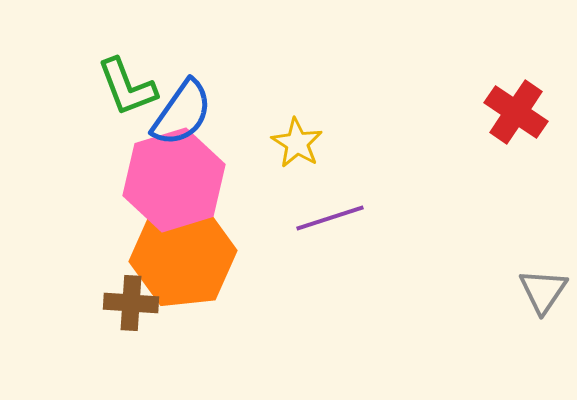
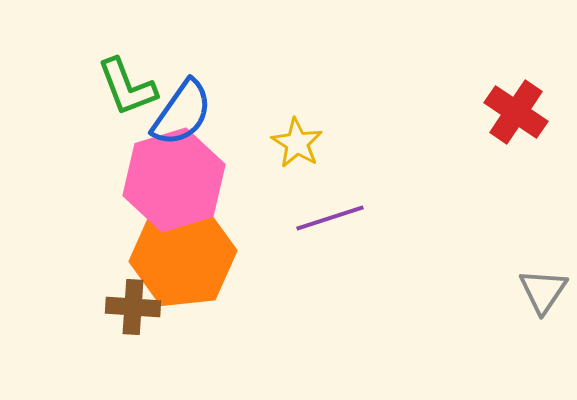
brown cross: moved 2 px right, 4 px down
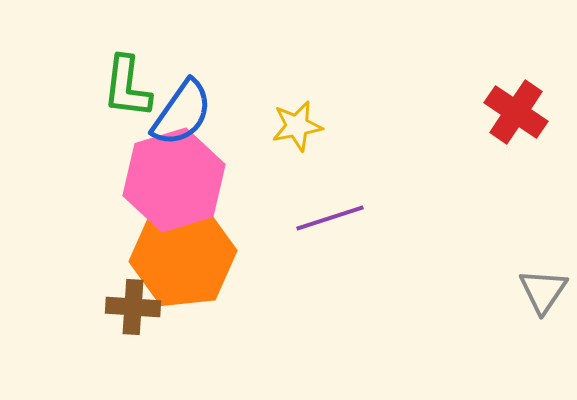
green L-shape: rotated 28 degrees clockwise
yellow star: moved 17 px up; rotated 30 degrees clockwise
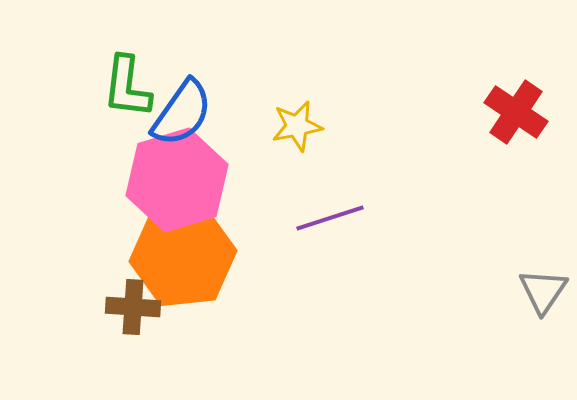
pink hexagon: moved 3 px right
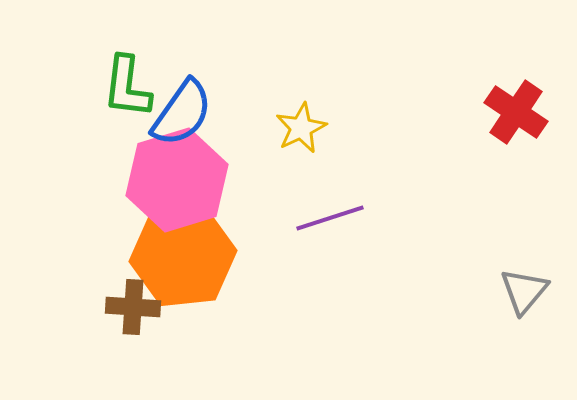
yellow star: moved 4 px right, 2 px down; rotated 15 degrees counterclockwise
gray triangle: moved 19 px left; rotated 6 degrees clockwise
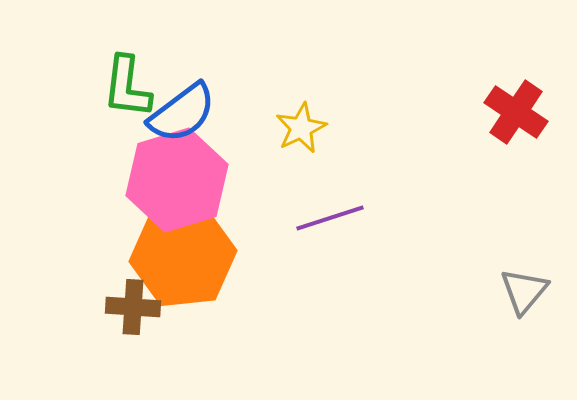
blue semicircle: rotated 18 degrees clockwise
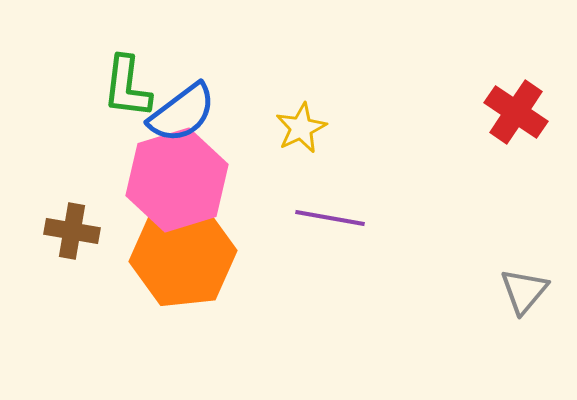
purple line: rotated 28 degrees clockwise
brown cross: moved 61 px left, 76 px up; rotated 6 degrees clockwise
